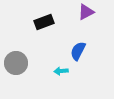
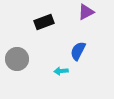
gray circle: moved 1 px right, 4 px up
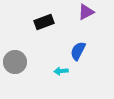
gray circle: moved 2 px left, 3 px down
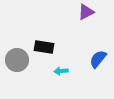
black rectangle: moved 25 px down; rotated 30 degrees clockwise
blue semicircle: moved 20 px right, 8 px down; rotated 12 degrees clockwise
gray circle: moved 2 px right, 2 px up
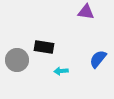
purple triangle: rotated 36 degrees clockwise
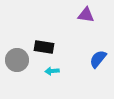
purple triangle: moved 3 px down
cyan arrow: moved 9 px left
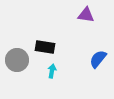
black rectangle: moved 1 px right
cyan arrow: rotated 104 degrees clockwise
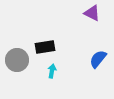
purple triangle: moved 6 px right, 2 px up; rotated 18 degrees clockwise
black rectangle: rotated 18 degrees counterclockwise
